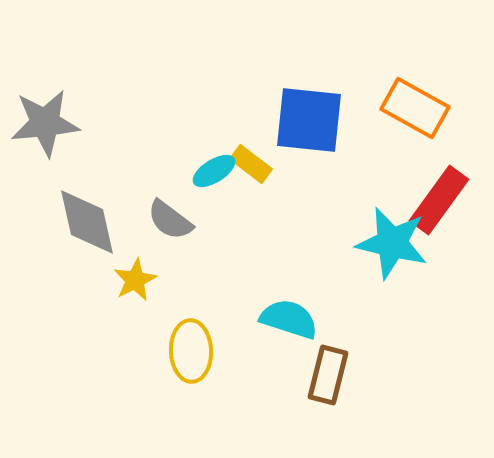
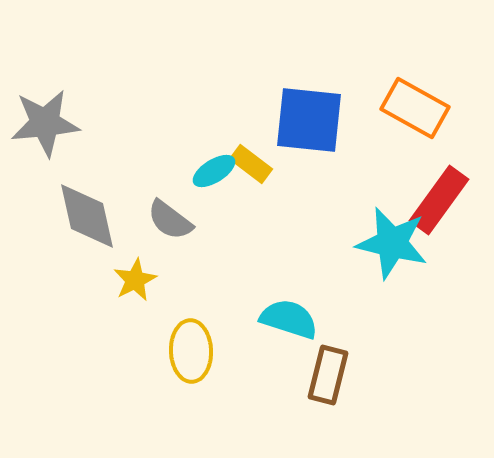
gray diamond: moved 6 px up
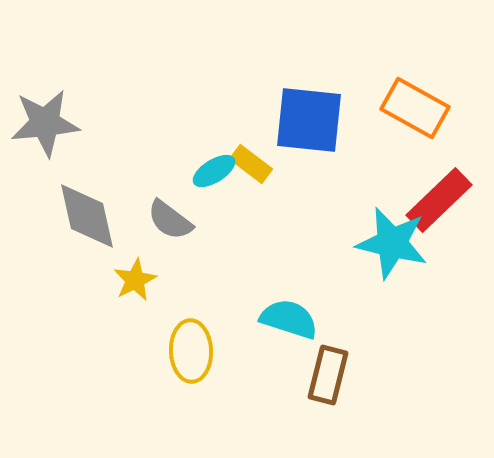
red rectangle: rotated 10 degrees clockwise
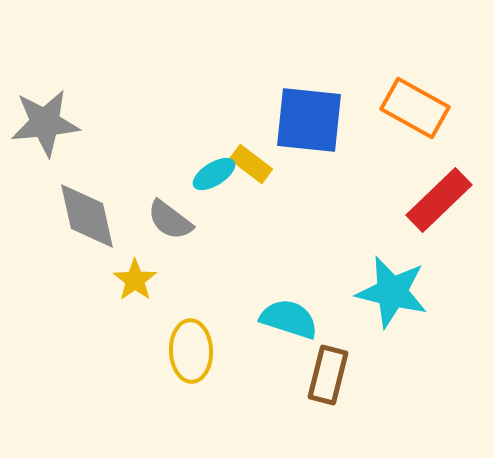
cyan ellipse: moved 3 px down
cyan star: moved 49 px down
yellow star: rotated 9 degrees counterclockwise
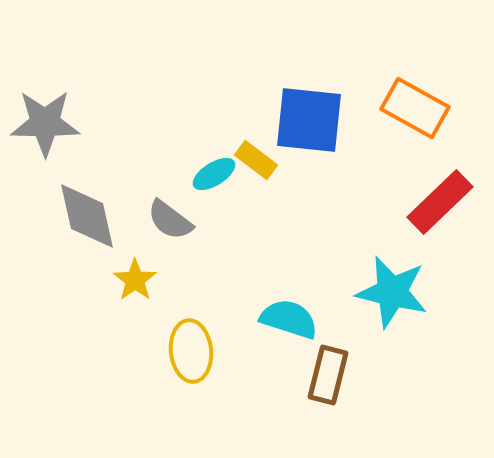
gray star: rotated 6 degrees clockwise
yellow rectangle: moved 5 px right, 4 px up
red rectangle: moved 1 px right, 2 px down
yellow ellipse: rotated 4 degrees counterclockwise
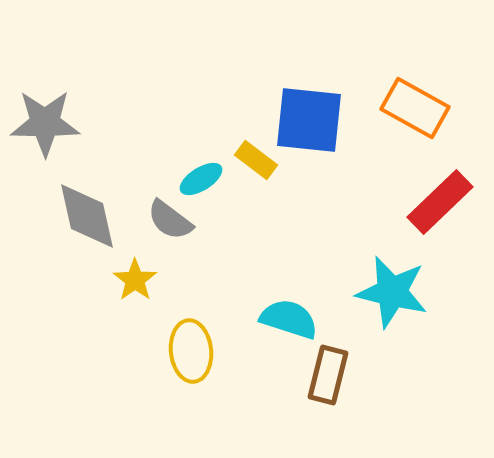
cyan ellipse: moved 13 px left, 5 px down
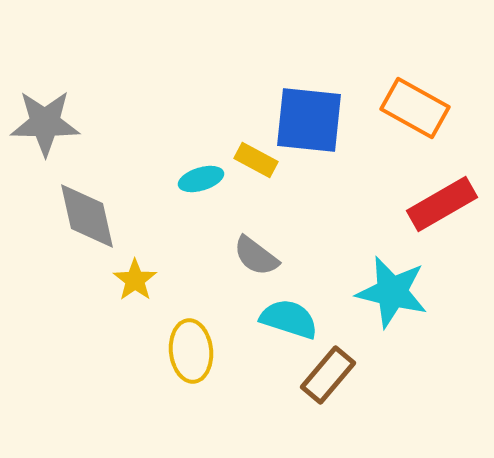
yellow rectangle: rotated 9 degrees counterclockwise
cyan ellipse: rotated 15 degrees clockwise
red rectangle: moved 2 px right, 2 px down; rotated 14 degrees clockwise
gray semicircle: moved 86 px right, 36 px down
brown rectangle: rotated 26 degrees clockwise
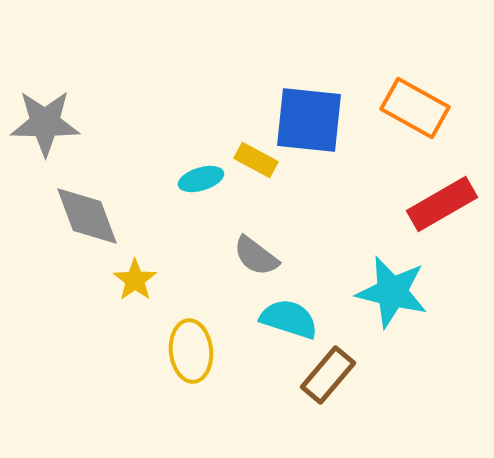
gray diamond: rotated 8 degrees counterclockwise
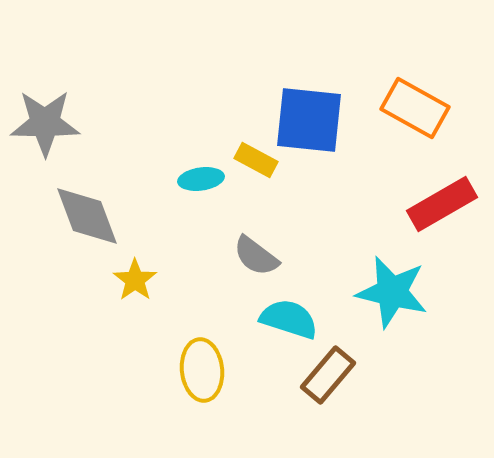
cyan ellipse: rotated 9 degrees clockwise
yellow ellipse: moved 11 px right, 19 px down
